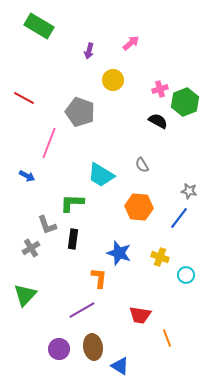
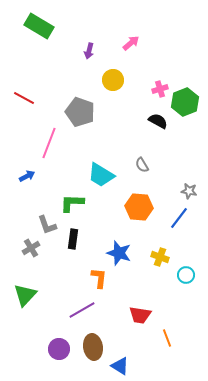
blue arrow: rotated 56 degrees counterclockwise
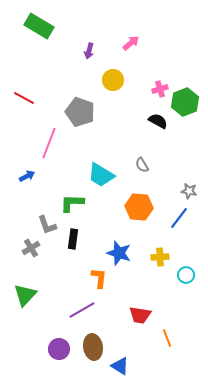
yellow cross: rotated 24 degrees counterclockwise
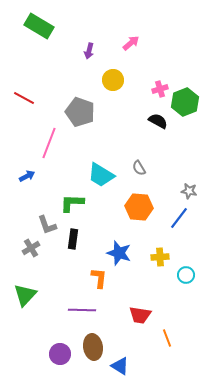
gray semicircle: moved 3 px left, 3 px down
purple line: rotated 32 degrees clockwise
purple circle: moved 1 px right, 5 px down
